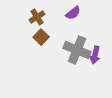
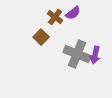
brown cross: moved 18 px right; rotated 21 degrees counterclockwise
gray cross: moved 4 px down
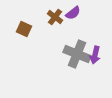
brown square: moved 17 px left, 8 px up; rotated 21 degrees counterclockwise
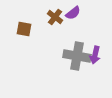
brown square: rotated 14 degrees counterclockwise
gray cross: moved 2 px down; rotated 12 degrees counterclockwise
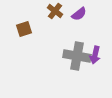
purple semicircle: moved 6 px right, 1 px down
brown cross: moved 6 px up
brown square: rotated 28 degrees counterclockwise
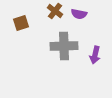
purple semicircle: rotated 49 degrees clockwise
brown square: moved 3 px left, 6 px up
gray cross: moved 13 px left, 10 px up; rotated 12 degrees counterclockwise
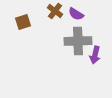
purple semicircle: moved 3 px left; rotated 21 degrees clockwise
brown square: moved 2 px right, 1 px up
gray cross: moved 14 px right, 5 px up
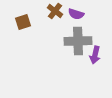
purple semicircle: rotated 14 degrees counterclockwise
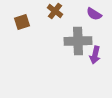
purple semicircle: moved 18 px right; rotated 14 degrees clockwise
brown square: moved 1 px left
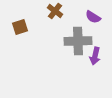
purple semicircle: moved 1 px left, 3 px down
brown square: moved 2 px left, 5 px down
purple arrow: moved 1 px down
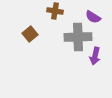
brown cross: rotated 28 degrees counterclockwise
brown square: moved 10 px right, 7 px down; rotated 21 degrees counterclockwise
gray cross: moved 4 px up
